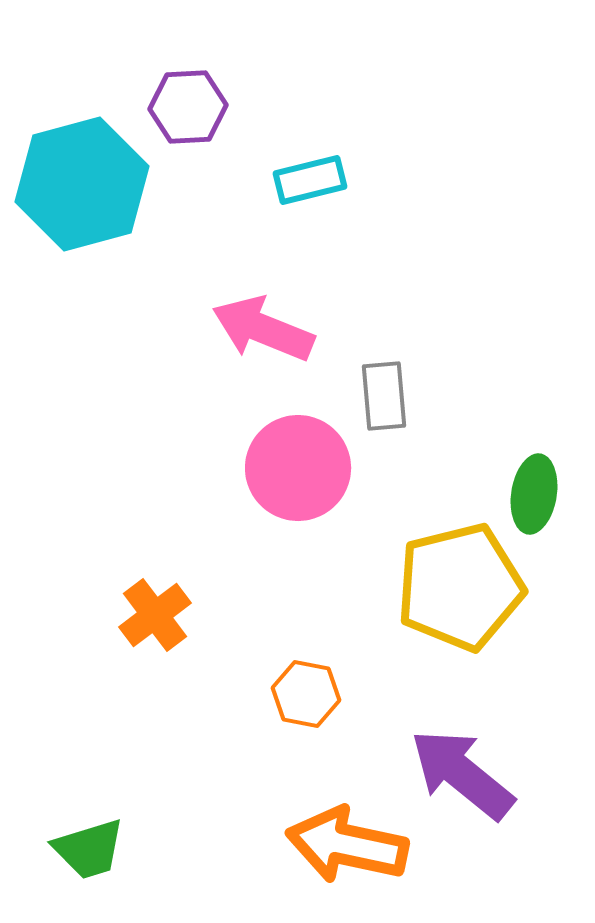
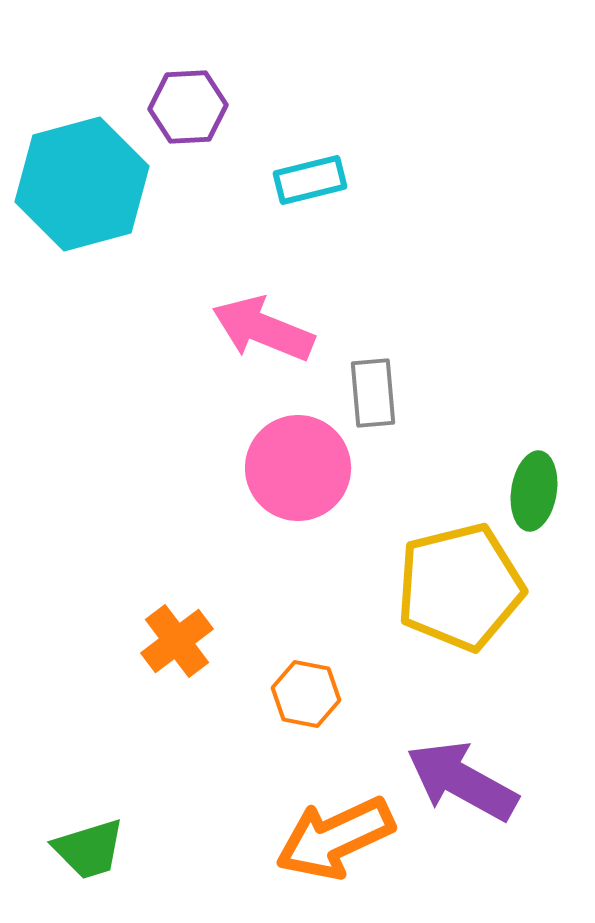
gray rectangle: moved 11 px left, 3 px up
green ellipse: moved 3 px up
orange cross: moved 22 px right, 26 px down
purple arrow: moved 7 px down; rotated 10 degrees counterclockwise
orange arrow: moved 12 px left, 7 px up; rotated 37 degrees counterclockwise
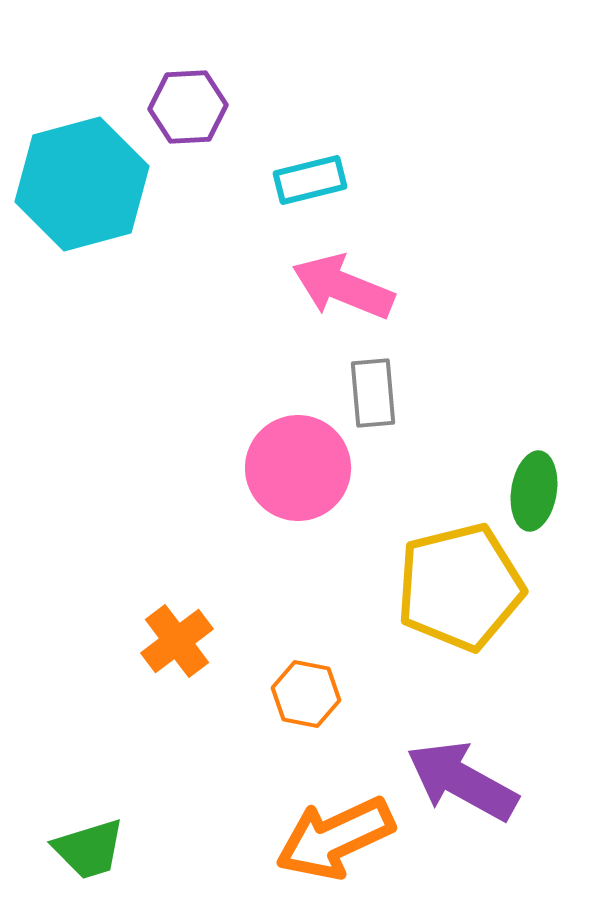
pink arrow: moved 80 px right, 42 px up
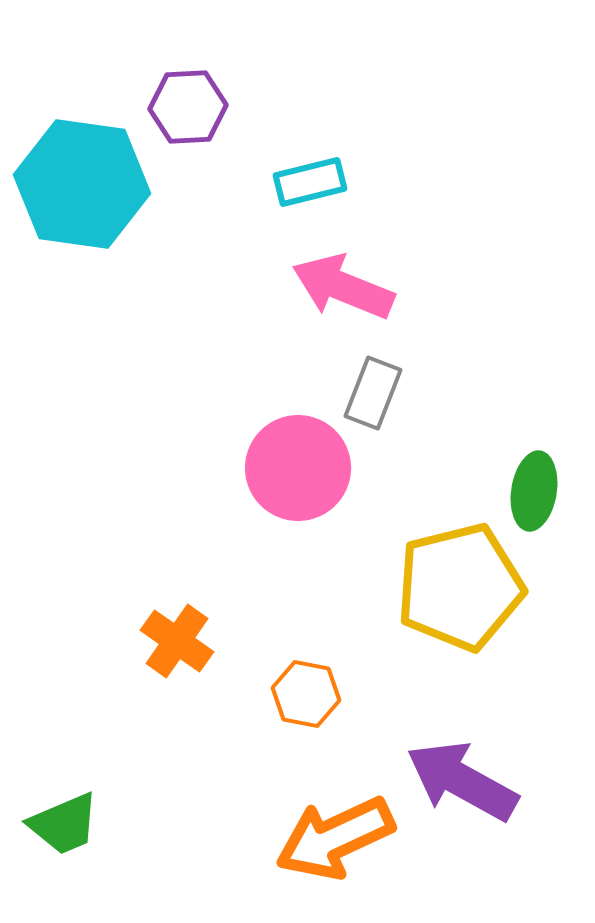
cyan rectangle: moved 2 px down
cyan hexagon: rotated 23 degrees clockwise
gray rectangle: rotated 26 degrees clockwise
orange cross: rotated 18 degrees counterclockwise
green trapezoid: moved 25 px left, 25 px up; rotated 6 degrees counterclockwise
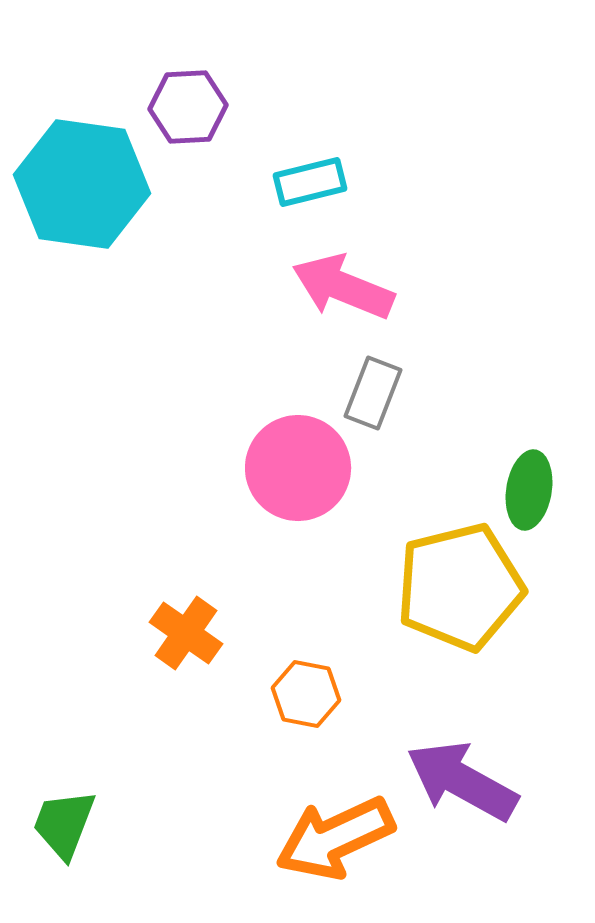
green ellipse: moved 5 px left, 1 px up
orange cross: moved 9 px right, 8 px up
green trapezoid: rotated 134 degrees clockwise
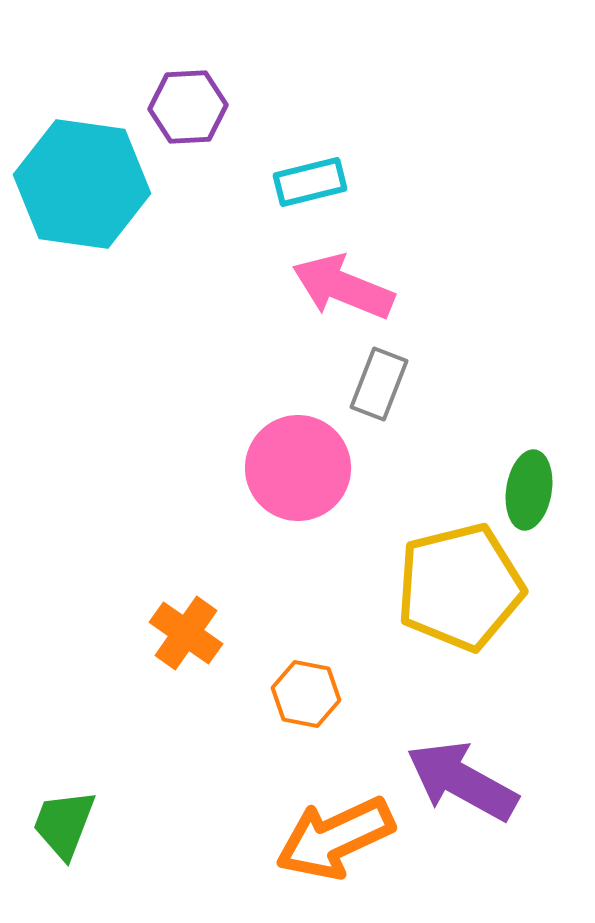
gray rectangle: moved 6 px right, 9 px up
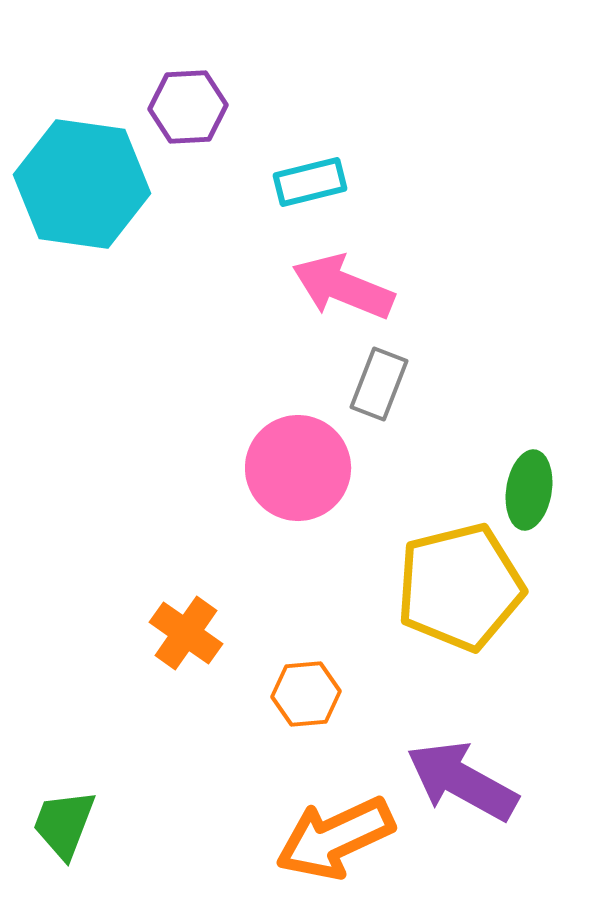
orange hexagon: rotated 16 degrees counterclockwise
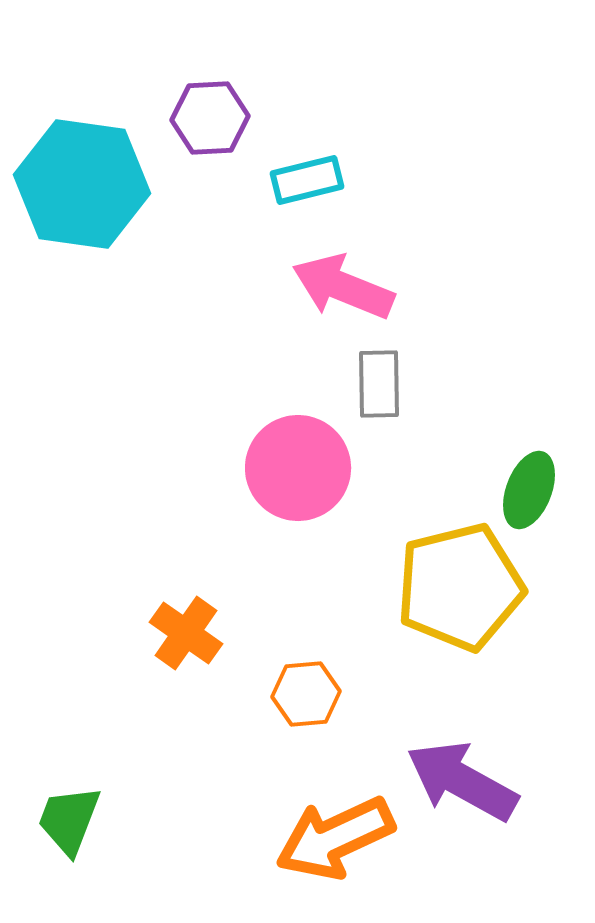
purple hexagon: moved 22 px right, 11 px down
cyan rectangle: moved 3 px left, 2 px up
gray rectangle: rotated 22 degrees counterclockwise
green ellipse: rotated 12 degrees clockwise
green trapezoid: moved 5 px right, 4 px up
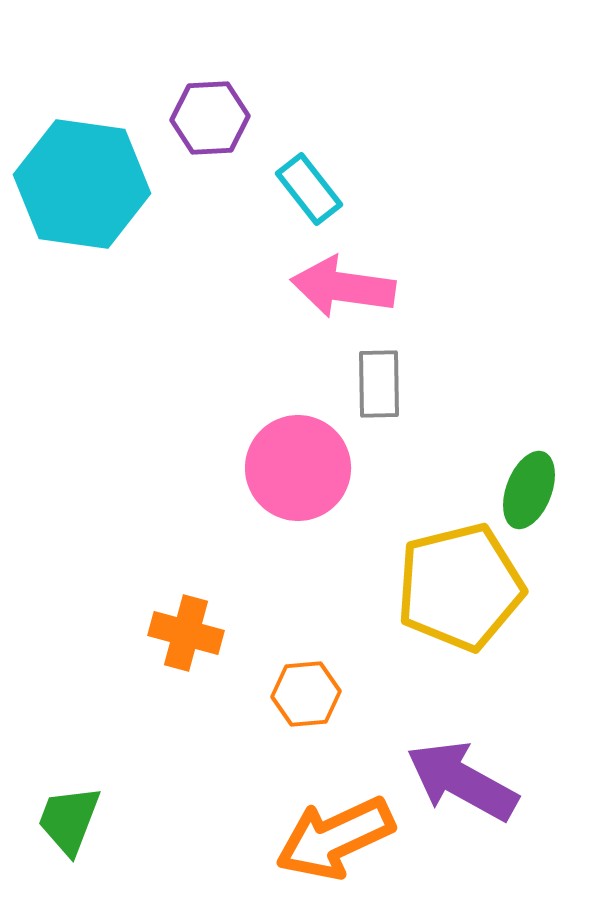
cyan rectangle: moved 2 px right, 9 px down; rotated 66 degrees clockwise
pink arrow: rotated 14 degrees counterclockwise
orange cross: rotated 20 degrees counterclockwise
